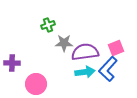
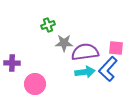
pink square: rotated 28 degrees clockwise
pink circle: moved 1 px left
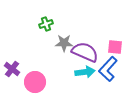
green cross: moved 2 px left, 1 px up
pink square: moved 1 px left, 1 px up
purple semicircle: rotated 32 degrees clockwise
purple cross: moved 6 px down; rotated 35 degrees clockwise
pink circle: moved 2 px up
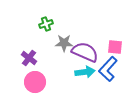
purple cross: moved 17 px right, 11 px up
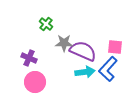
green cross: rotated 32 degrees counterclockwise
purple semicircle: moved 2 px left, 1 px up
purple cross: rotated 14 degrees counterclockwise
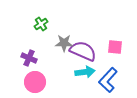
green cross: moved 5 px left; rotated 16 degrees clockwise
blue L-shape: moved 11 px down
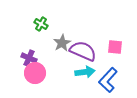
green cross: rotated 24 degrees counterclockwise
gray star: moved 2 px left; rotated 30 degrees counterclockwise
pink circle: moved 9 px up
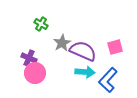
pink square: rotated 21 degrees counterclockwise
cyan arrow: rotated 12 degrees clockwise
